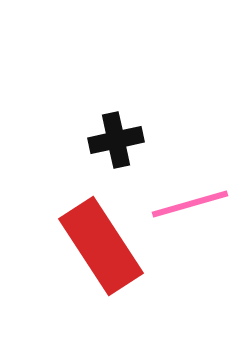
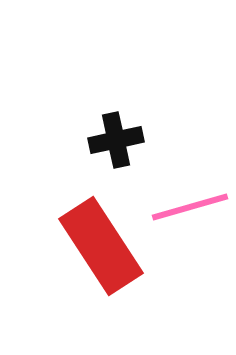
pink line: moved 3 px down
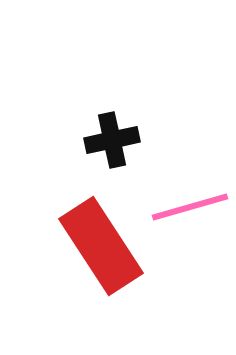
black cross: moved 4 px left
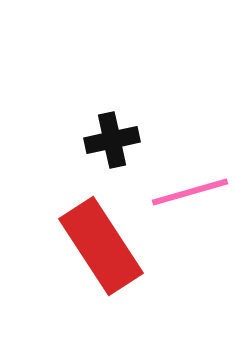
pink line: moved 15 px up
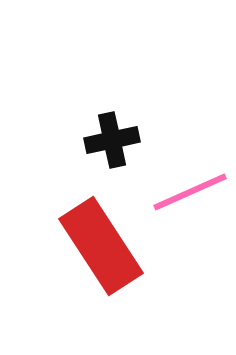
pink line: rotated 8 degrees counterclockwise
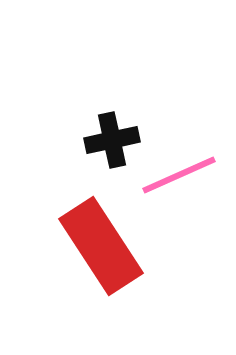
pink line: moved 11 px left, 17 px up
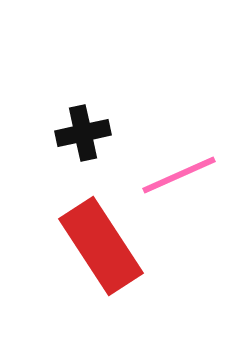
black cross: moved 29 px left, 7 px up
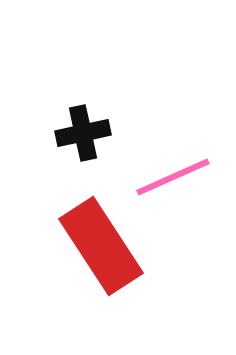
pink line: moved 6 px left, 2 px down
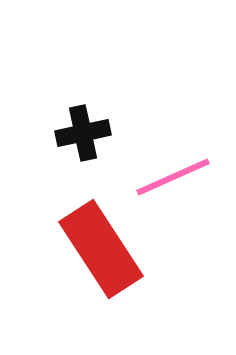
red rectangle: moved 3 px down
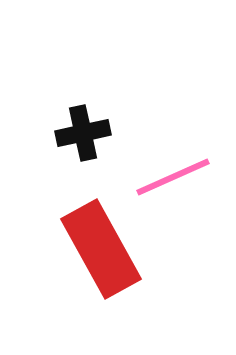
red rectangle: rotated 4 degrees clockwise
